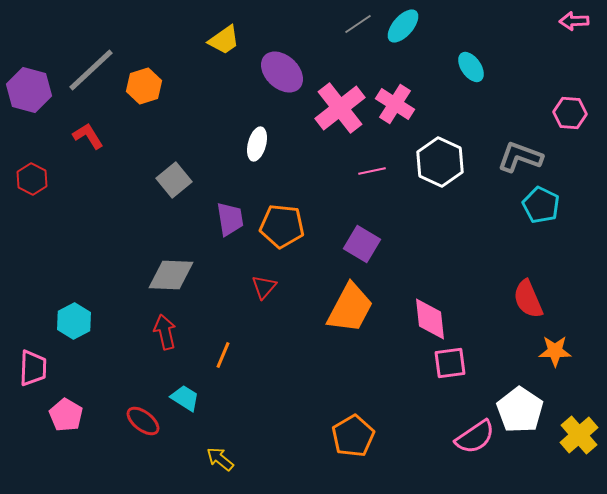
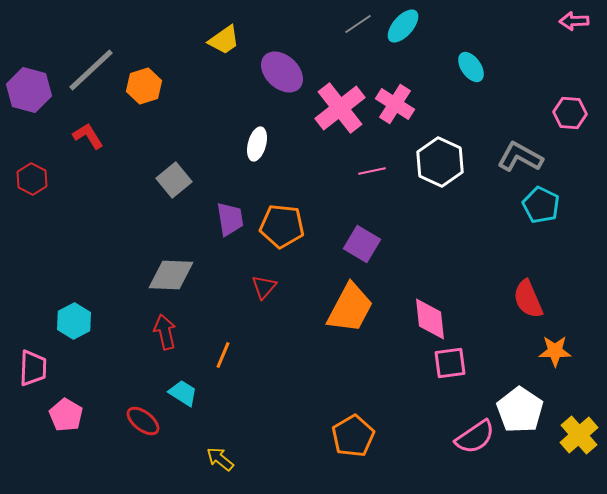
gray L-shape at (520, 157): rotated 9 degrees clockwise
cyan trapezoid at (185, 398): moved 2 px left, 5 px up
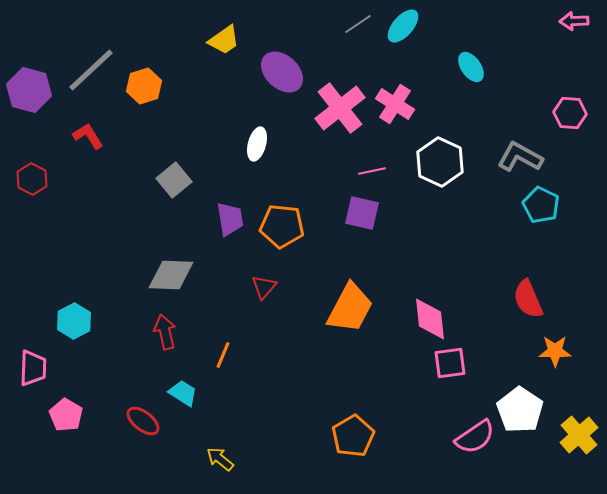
purple square at (362, 244): moved 31 px up; rotated 18 degrees counterclockwise
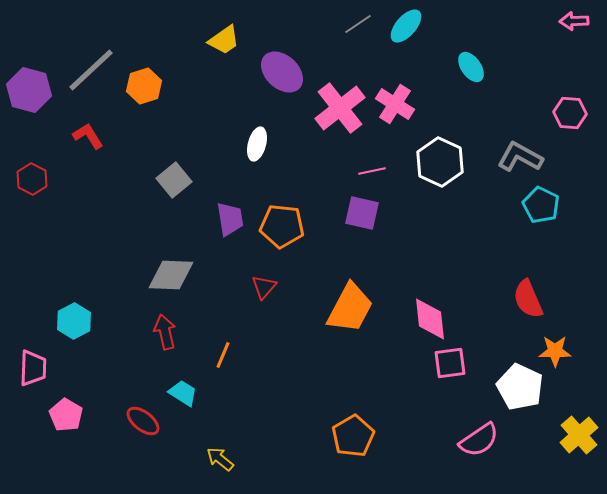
cyan ellipse at (403, 26): moved 3 px right
white pentagon at (520, 410): moved 23 px up; rotated 9 degrees counterclockwise
pink semicircle at (475, 437): moved 4 px right, 3 px down
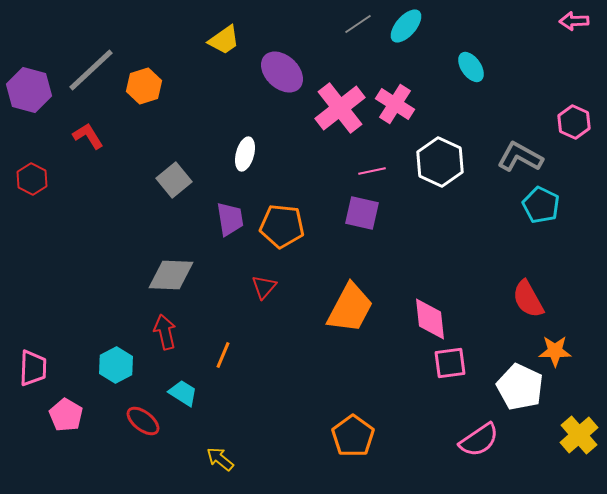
pink hexagon at (570, 113): moved 4 px right, 9 px down; rotated 20 degrees clockwise
white ellipse at (257, 144): moved 12 px left, 10 px down
red semicircle at (528, 299): rotated 6 degrees counterclockwise
cyan hexagon at (74, 321): moved 42 px right, 44 px down
orange pentagon at (353, 436): rotated 6 degrees counterclockwise
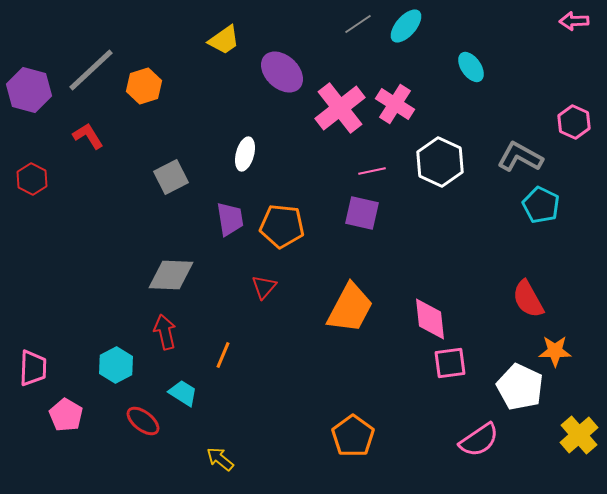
gray square at (174, 180): moved 3 px left, 3 px up; rotated 12 degrees clockwise
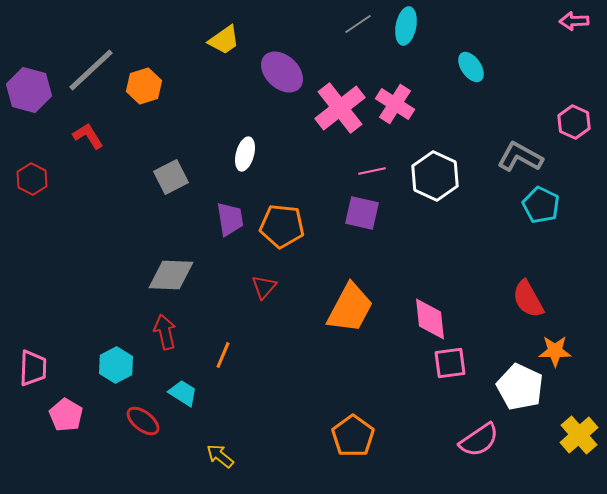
cyan ellipse at (406, 26): rotated 30 degrees counterclockwise
white hexagon at (440, 162): moved 5 px left, 14 px down
yellow arrow at (220, 459): moved 3 px up
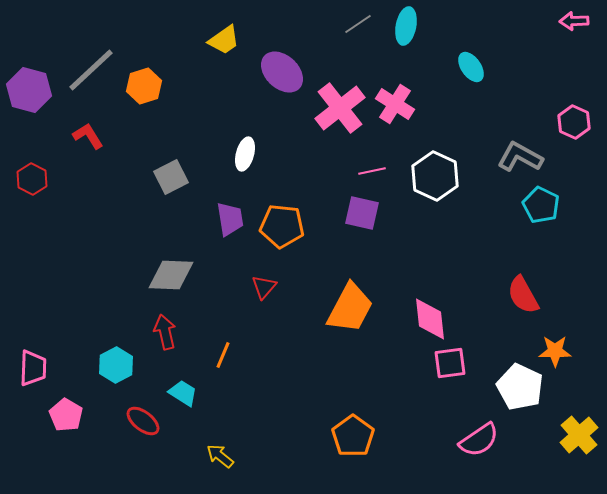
red semicircle at (528, 299): moved 5 px left, 4 px up
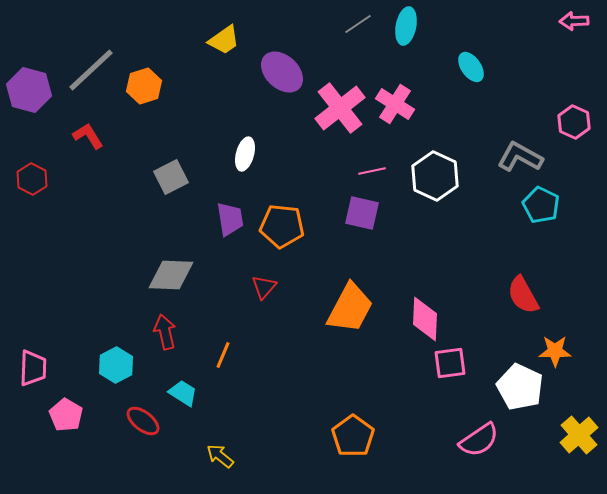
pink diamond at (430, 319): moved 5 px left; rotated 9 degrees clockwise
